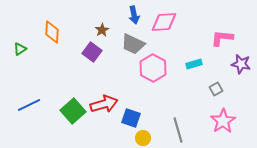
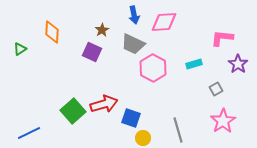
purple square: rotated 12 degrees counterclockwise
purple star: moved 3 px left; rotated 24 degrees clockwise
blue line: moved 28 px down
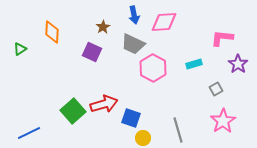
brown star: moved 1 px right, 3 px up
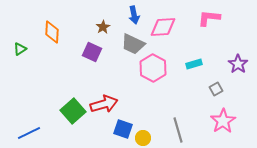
pink diamond: moved 1 px left, 5 px down
pink L-shape: moved 13 px left, 20 px up
blue square: moved 8 px left, 11 px down
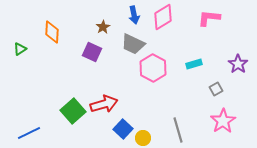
pink diamond: moved 10 px up; rotated 28 degrees counterclockwise
blue square: rotated 24 degrees clockwise
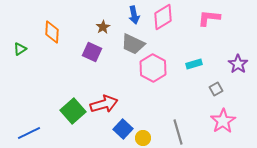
gray line: moved 2 px down
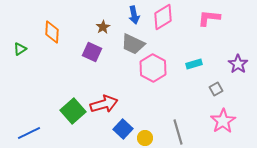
yellow circle: moved 2 px right
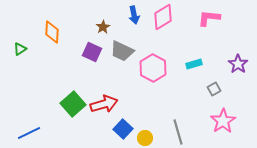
gray trapezoid: moved 11 px left, 7 px down
gray square: moved 2 px left
green square: moved 7 px up
